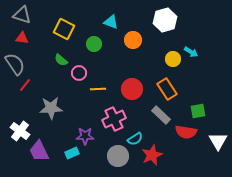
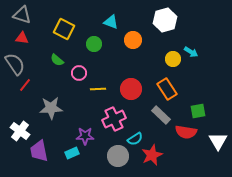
green semicircle: moved 4 px left
red circle: moved 1 px left
purple trapezoid: rotated 15 degrees clockwise
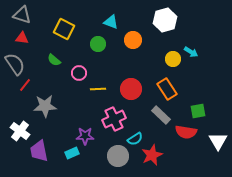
green circle: moved 4 px right
green semicircle: moved 3 px left
gray star: moved 6 px left, 2 px up
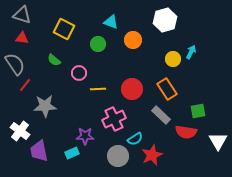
cyan arrow: rotated 96 degrees counterclockwise
red circle: moved 1 px right
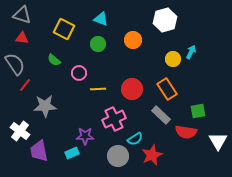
cyan triangle: moved 10 px left, 3 px up
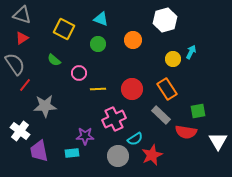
red triangle: rotated 40 degrees counterclockwise
cyan rectangle: rotated 16 degrees clockwise
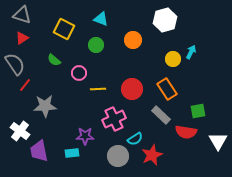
green circle: moved 2 px left, 1 px down
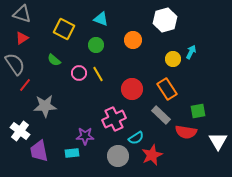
gray triangle: moved 1 px up
yellow line: moved 15 px up; rotated 63 degrees clockwise
cyan semicircle: moved 1 px right, 1 px up
